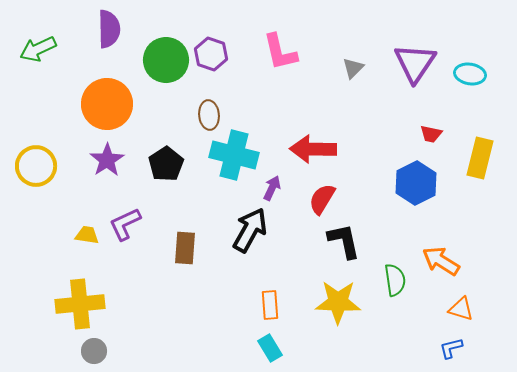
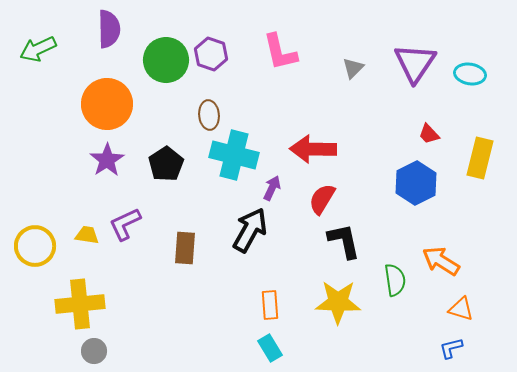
red trapezoid: moved 2 px left; rotated 35 degrees clockwise
yellow circle: moved 1 px left, 80 px down
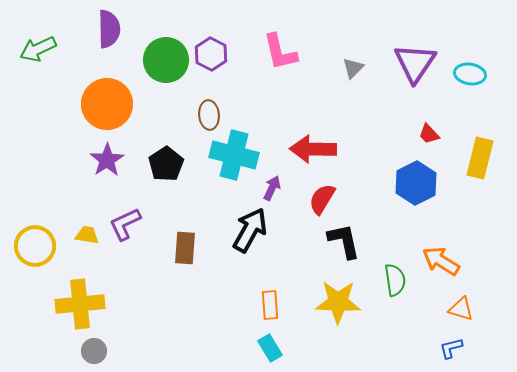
purple hexagon: rotated 8 degrees clockwise
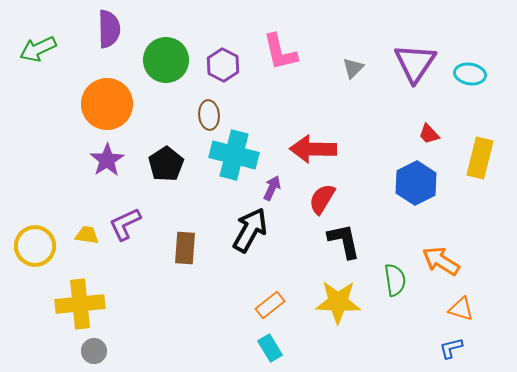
purple hexagon: moved 12 px right, 11 px down
orange rectangle: rotated 56 degrees clockwise
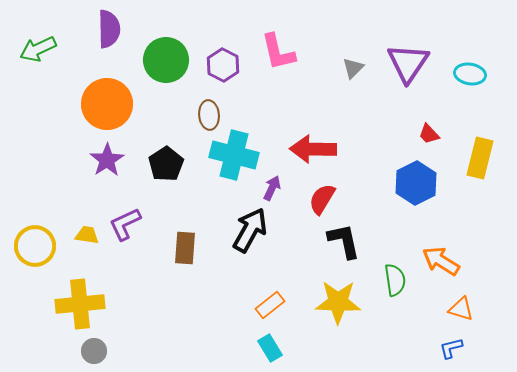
pink L-shape: moved 2 px left
purple triangle: moved 7 px left
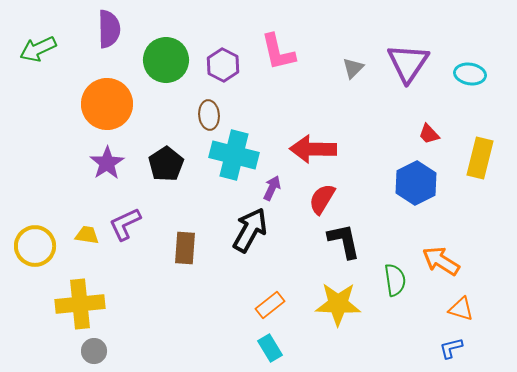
purple star: moved 3 px down
yellow star: moved 2 px down
